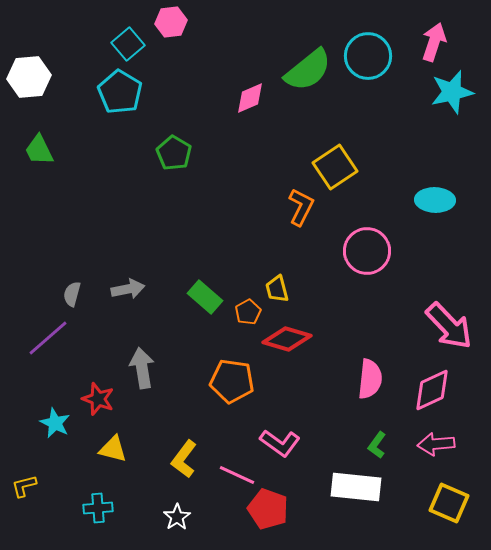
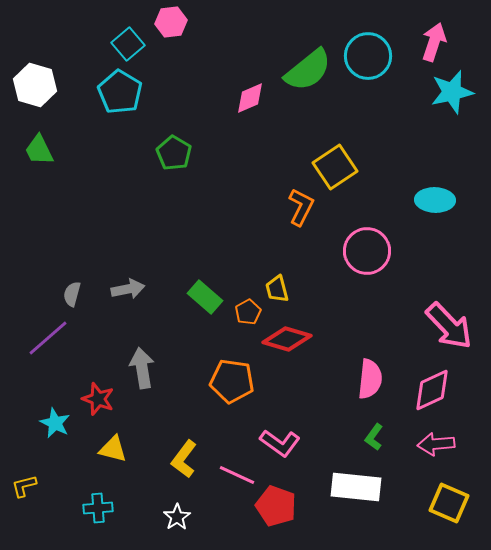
white hexagon at (29, 77): moved 6 px right, 8 px down; rotated 21 degrees clockwise
green L-shape at (377, 445): moved 3 px left, 8 px up
red pentagon at (268, 509): moved 8 px right, 3 px up
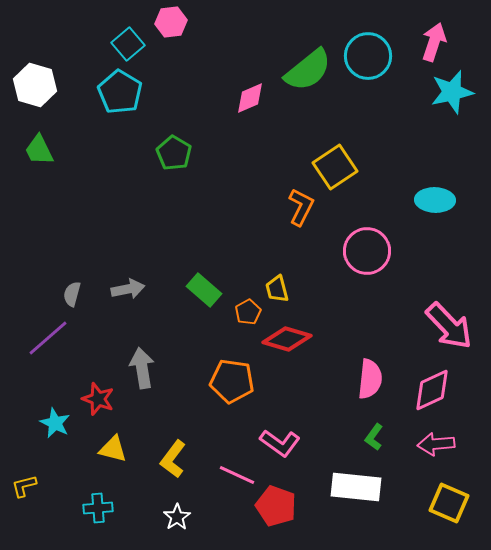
green rectangle at (205, 297): moved 1 px left, 7 px up
yellow L-shape at (184, 459): moved 11 px left
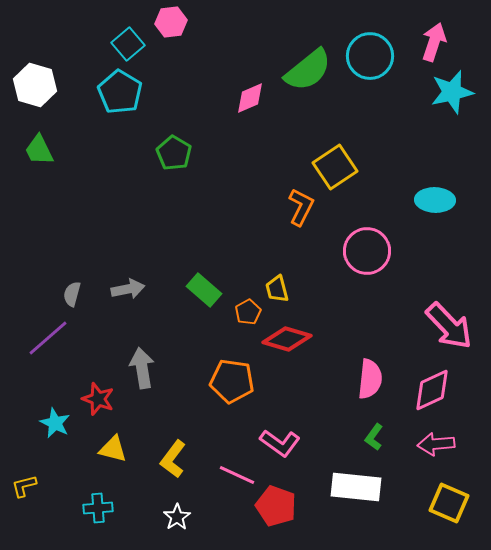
cyan circle at (368, 56): moved 2 px right
